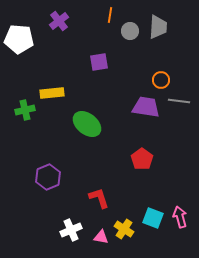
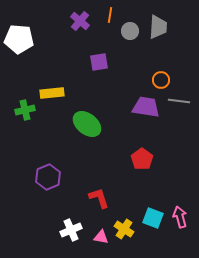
purple cross: moved 21 px right; rotated 12 degrees counterclockwise
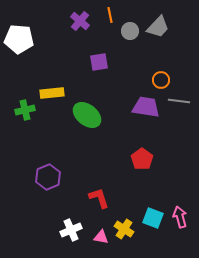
orange line: rotated 21 degrees counterclockwise
gray trapezoid: rotated 40 degrees clockwise
green ellipse: moved 9 px up
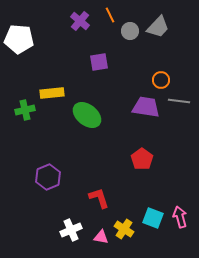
orange line: rotated 14 degrees counterclockwise
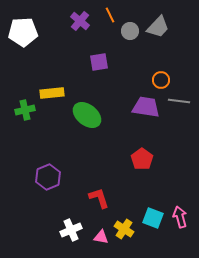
white pentagon: moved 4 px right, 7 px up; rotated 8 degrees counterclockwise
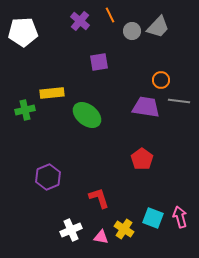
gray circle: moved 2 px right
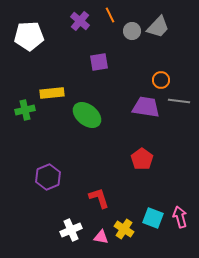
white pentagon: moved 6 px right, 4 px down
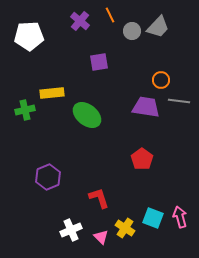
yellow cross: moved 1 px right, 1 px up
pink triangle: rotated 35 degrees clockwise
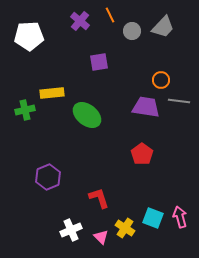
gray trapezoid: moved 5 px right
red pentagon: moved 5 px up
